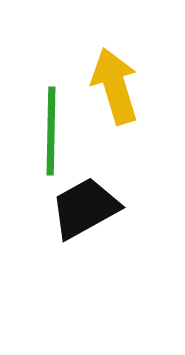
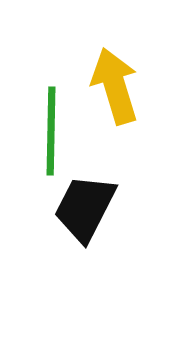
black trapezoid: rotated 34 degrees counterclockwise
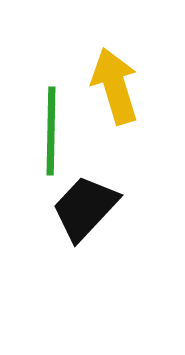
black trapezoid: rotated 16 degrees clockwise
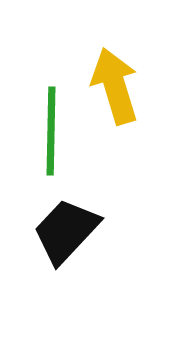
black trapezoid: moved 19 px left, 23 px down
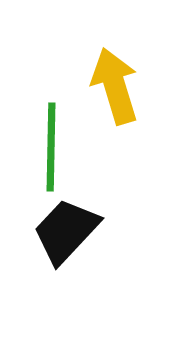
green line: moved 16 px down
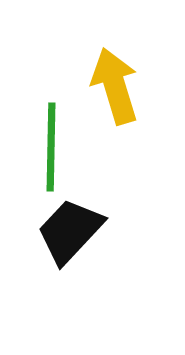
black trapezoid: moved 4 px right
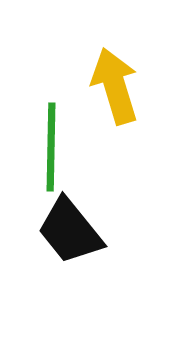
black trapezoid: rotated 82 degrees counterclockwise
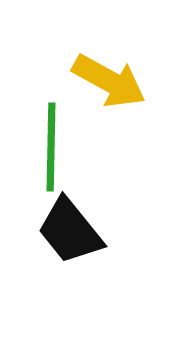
yellow arrow: moved 6 px left, 5 px up; rotated 136 degrees clockwise
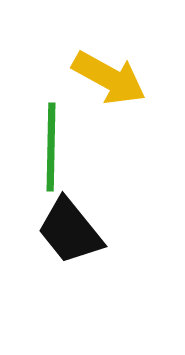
yellow arrow: moved 3 px up
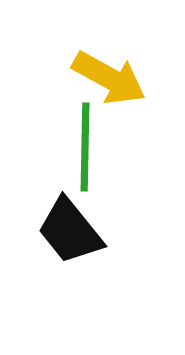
green line: moved 34 px right
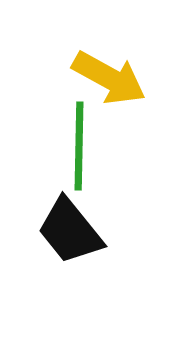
green line: moved 6 px left, 1 px up
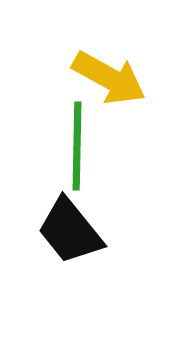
green line: moved 2 px left
